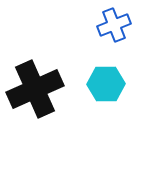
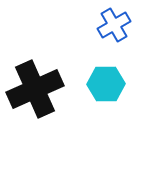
blue cross: rotated 8 degrees counterclockwise
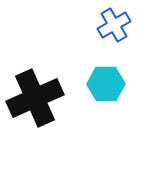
black cross: moved 9 px down
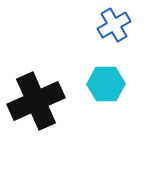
black cross: moved 1 px right, 3 px down
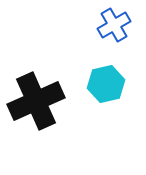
cyan hexagon: rotated 12 degrees counterclockwise
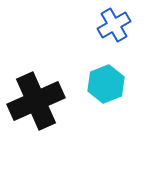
cyan hexagon: rotated 9 degrees counterclockwise
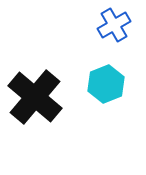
black cross: moved 1 px left, 4 px up; rotated 26 degrees counterclockwise
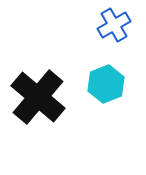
black cross: moved 3 px right
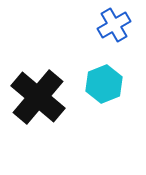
cyan hexagon: moved 2 px left
